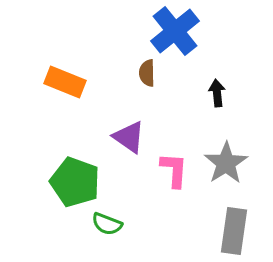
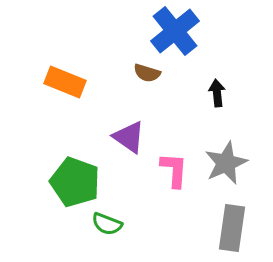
brown semicircle: rotated 72 degrees counterclockwise
gray star: rotated 9 degrees clockwise
gray rectangle: moved 2 px left, 3 px up
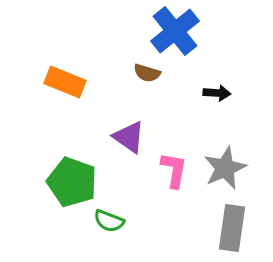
black arrow: rotated 100 degrees clockwise
gray star: moved 1 px left, 5 px down
pink L-shape: rotated 6 degrees clockwise
green pentagon: moved 3 px left
green semicircle: moved 2 px right, 3 px up
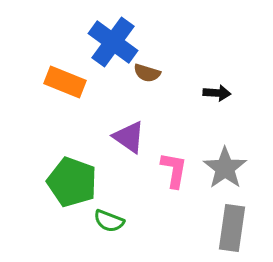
blue cross: moved 62 px left, 11 px down; rotated 15 degrees counterclockwise
gray star: rotated 12 degrees counterclockwise
